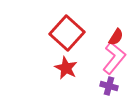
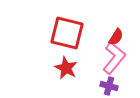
red square: rotated 28 degrees counterclockwise
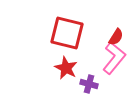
purple cross: moved 20 px left, 2 px up
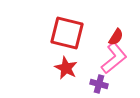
pink L-shape: rotated 12 degrees clockwise
purple cross: moved 10 px right
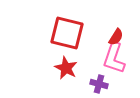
pink L-shape: rotated 148 degrees clockwise
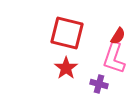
red semicircle: moved 2 px right, 1 px up
red star: rotated 10 degrees clockwise
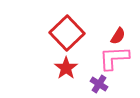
red square: rotated 32 degrees clockwise
pink L-shape: rotated 68 degrees clockwise
purple cross: rotated 18 degrees clockwise
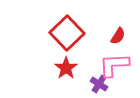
pink L-shape: moved 7 px down
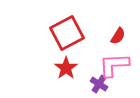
red square: rotated 16 degrees clockwise
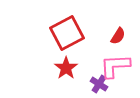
pink L-shape: moved 1 px right, 1 px down
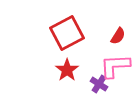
red star: moved 1 px right, 2 px down
